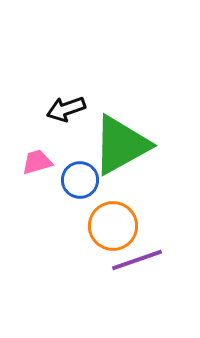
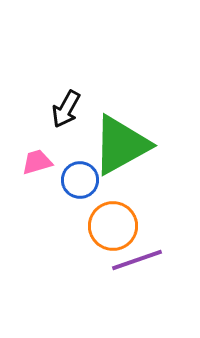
black arrow: rotated 42 degrees counterclockwise
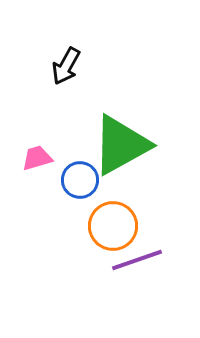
black arrow: moved 43 px up
pink trapezoid: moved 4 px up
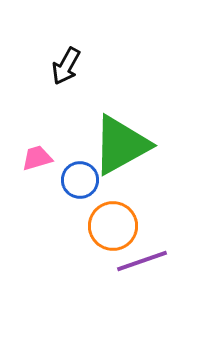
purple line: moved 5 px right, 1 px down
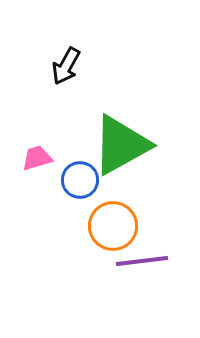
purple line: rotated 12 degrees clockwise
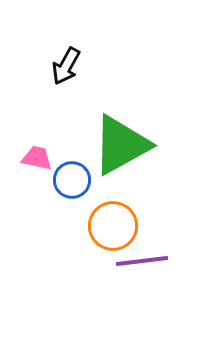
pink trapezoid: rotated 28 degrees clockwise
blue circle: moved 8 px left
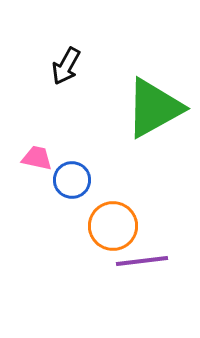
green triangle: moved 33 px right, 37 px up
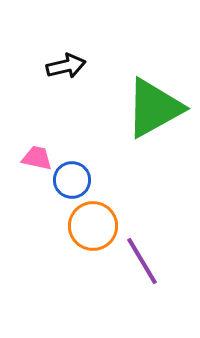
black arrow: rotated 132 degrees counterclockwise
orange circle: moved 20 px left
purple line: rotated 66 degrees clockwise
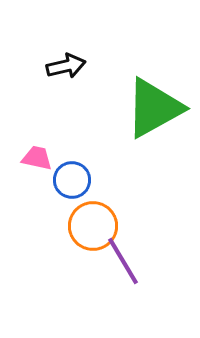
purple line: moved 19 px left
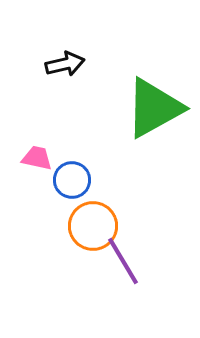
black arrow: moved 1 px left, 2 px up
